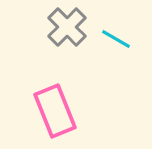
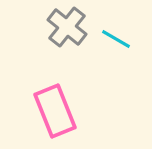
gray cross: rotated 6 degrees counterclockwise
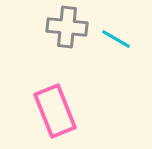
gray cross: rotated 33 degrees counterclockwise
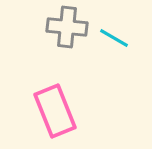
cyan line: moved 2 px left, 1 px up
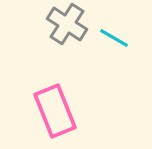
gray cross: moved 3 px up; rotated 27 degrees clockwise
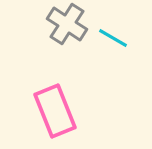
cyan line: moved 1 px left
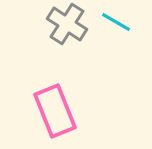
cyan line: moved 3 px right, 16 px up
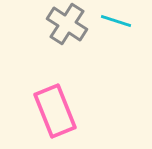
cyan line: moved 1 px up; rotated 12 degrees counterclockwise
